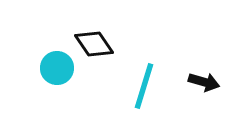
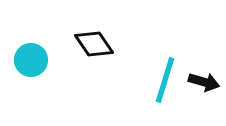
cyan circle: moved 26 px left, 8 px up
cyan line: moved 21 px right, 6 px up
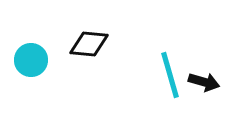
black diamond: moved 5 px left; rotated 51 degrees counterclockwise
cyan line: moved 5 px right, 5 px up; rotated 33 degrees counterclockwise
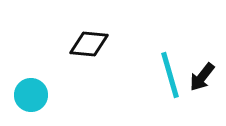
cyan circle: moved 35 px down
black arrow: moved 2 px left, 5 px up; rotated 112 degrees clockwise
